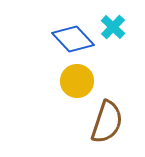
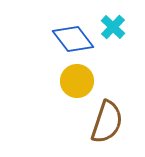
blue diamond: rotated 6 degrees clockwise
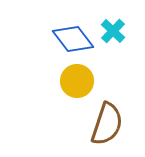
cyan cross: moved 4 px down
brown semicircle: moved 2 px down
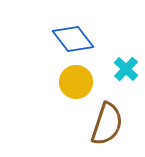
cyan cross: moved 13 px right, 38 px down
yellow circle: moved 1 px left, 1 px down
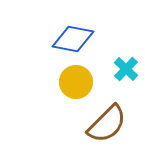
blue diamond: rotated 42 degrees counterclockwise
brown semicircle: rotated 27 degrees clockwise
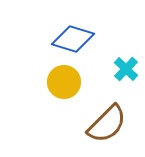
blue diamond: rotated 6 degrees clockwise
yellow circle: moved 12 px left
